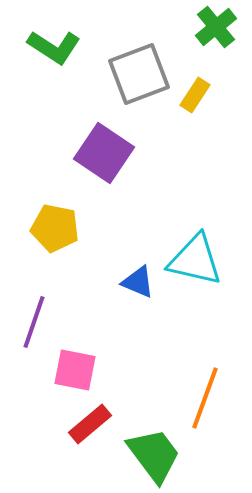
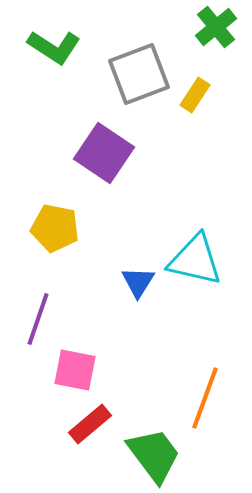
blue triangle: rotated 39 degrees clockwise
purple line: moved 4 px right, 3 px up
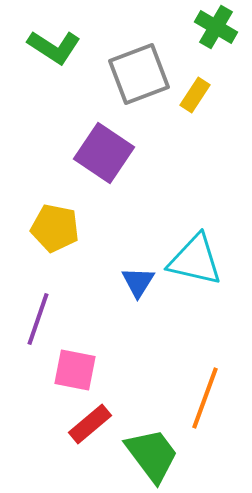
green cross: rotated 21 degrees counterclockwise
green trapezoid: moved 2 px left
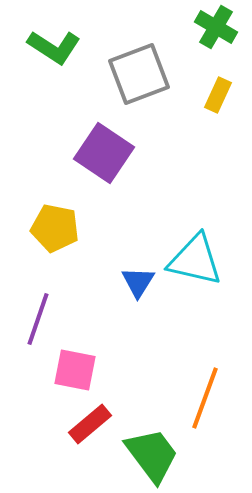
yellow rectangle: moved 23 px right; rotated 8 degrees counterclockwise
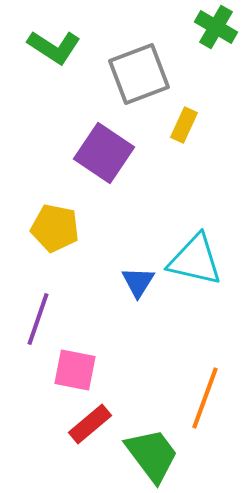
yellow rectangle: moved 34 px left, 30 px down
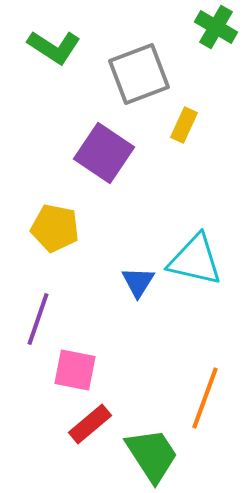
green trapezoid: rotated 4 degrees clockwise
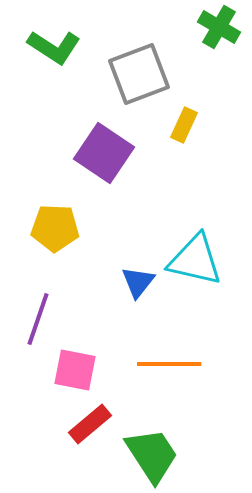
green cross: moved 3 px right
yellow pentagon: rotated 9 degrees counterclockwise
blue triangle: rotated 6 degrees clockwise
orange line: moved 36 px left, 34 px up; rotated 70 degrees clockwise
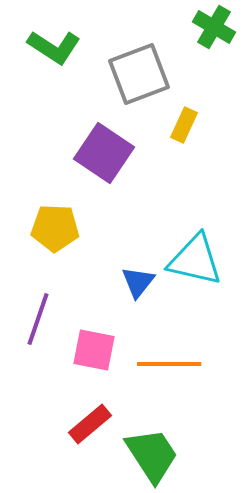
green cross: moved 5 px left
pink square: moved 19 px right, 20 px up
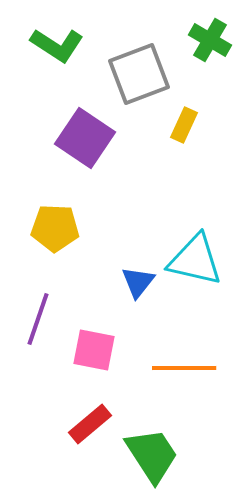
green cross: moved 4 px left, 13 px down
green L-shape: moved 3 px right, 2 px up
purple square: moved 19 px left, 15 px up
orange line: moved 15 px right, 4 px down
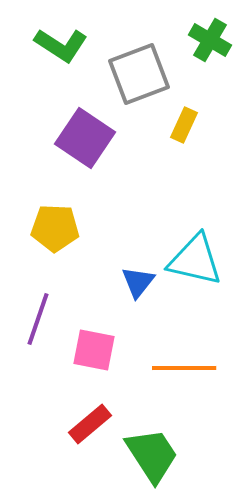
green L-shape: moved 4 px right
